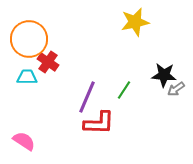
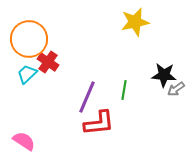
cyan trapezoid: moved 3 px up; rotated 45 degrees counterclockwise
green line: rotated 24 degrees counterclockwise
red L-shape: rotated 8 degrees counterclockwise
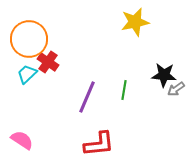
red L-shape: moved 21 px down
pink semicircle: moved 2 px left, 1 px up
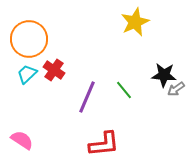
yellow star: rotated 12 degrees counterclockwise
red cross: moved 6 px right, 8 px down
green line: rotated 48 degrees counterclockwise
red L-shape: moved 5 px right
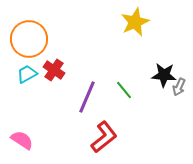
cyan trapezoid: rotated 15 degrees clockwise
gray arrow: moved 3 px right, 2 px up; rotated 30 degrees counterclockwise
red L-shape: moved 7 px up; rotated 32 degrees counterclockwise
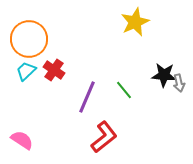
cyan trapezoid: moved 1 px left, 3 px up; rotated 15 degrees counterclockwise
gray arrow: moved 4 px up; rotated 36 degrees counterclockwise
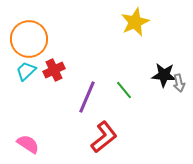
red cross: rotated 30 degrees clockwise
pink semicircle: moved 6 px right, 4 px down
